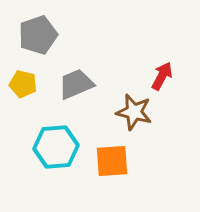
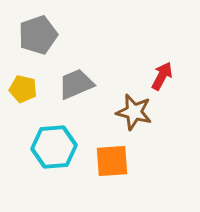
yellow pentagon: moved 5 px down
cyan hexagon: moved 2 px left
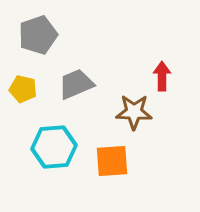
red arrow: rotated 28 degrees counterclockwise
brown star: rotated 12 degrees counterclockwise
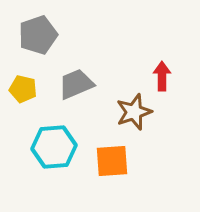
brown star: rotated 21 degrees counterclockwise
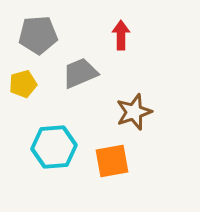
gray pentagon: rotated 15 degrees clockwise
red arrow: moved 41 px left, 41 px up
gray trapezoid: moved 4 px right, 11 px up
yellow pentagon: moved 5 px up; rotated 28 degrees counterclockwise
orange square: rotated 6 degrees counterclockwise
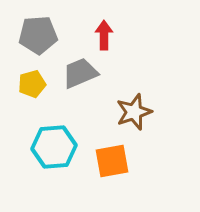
red arrow: moved 17 px left
yellow pentagon: moved 9 px right
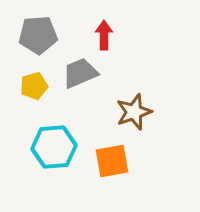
yellow pentagon: moved 2 px right, 2 px down
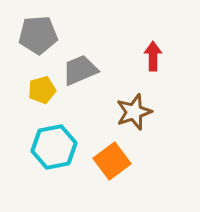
red arrow: moved 49 px right, 21 px down
gray trapezoid: moved 3 px up
yellow pentagon: moved 8 px right, 4 px down
cyan hexagon: rotated 6 degrees counterclockwise
orange square: rotated 27 degrees counterclockwise
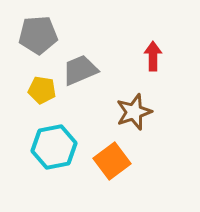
yellow pentagon: rotated 24 degrees clockwise
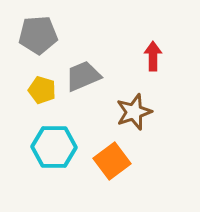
gray trapezoid: moved 3 px right, 6 px down
yellow pentagon: rotated 8 degrees clockwise
cyan hexagon: rotated 12 degrees clockwise
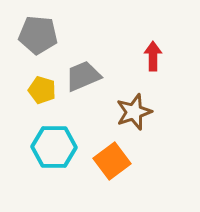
gray pentagon: rotated 9 degrees clockwise
